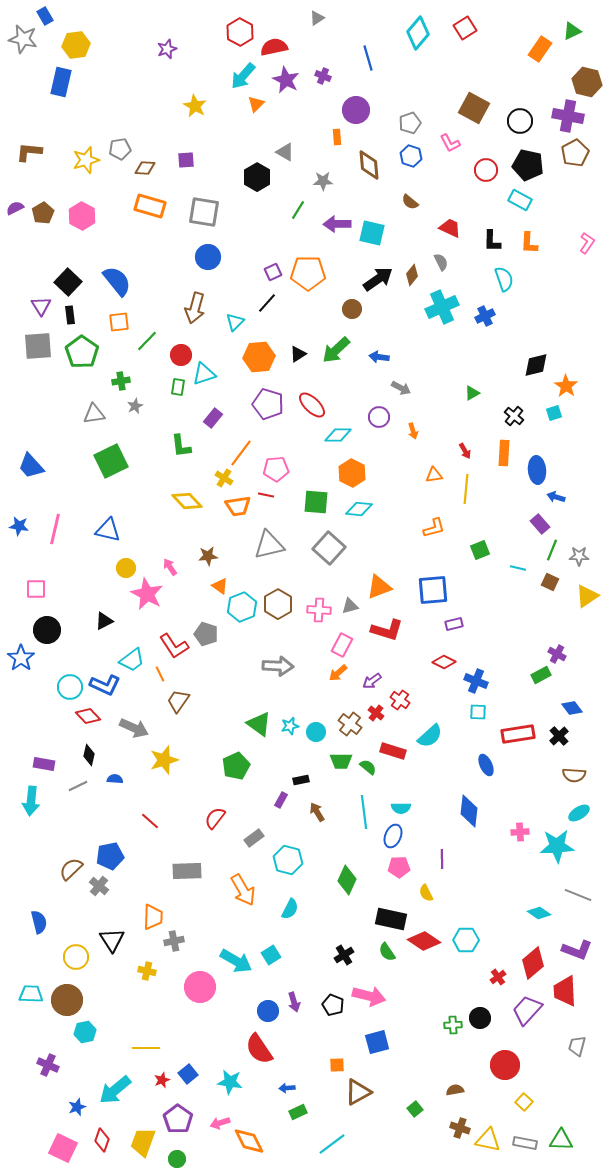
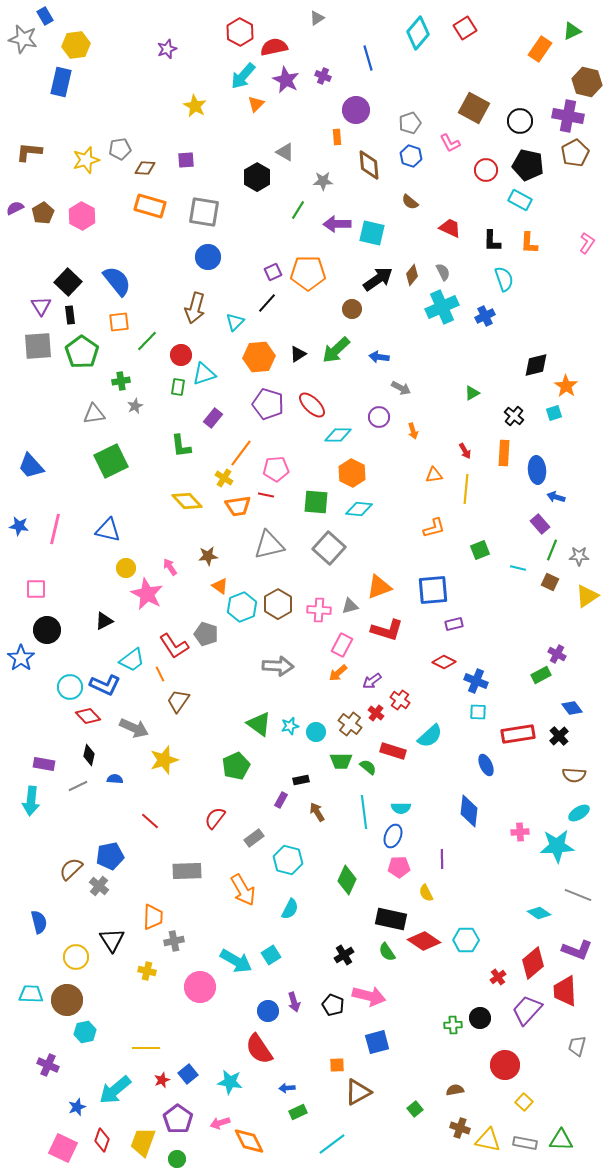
gray semicircle at (441, 262): moved 2 px right, 10 px down
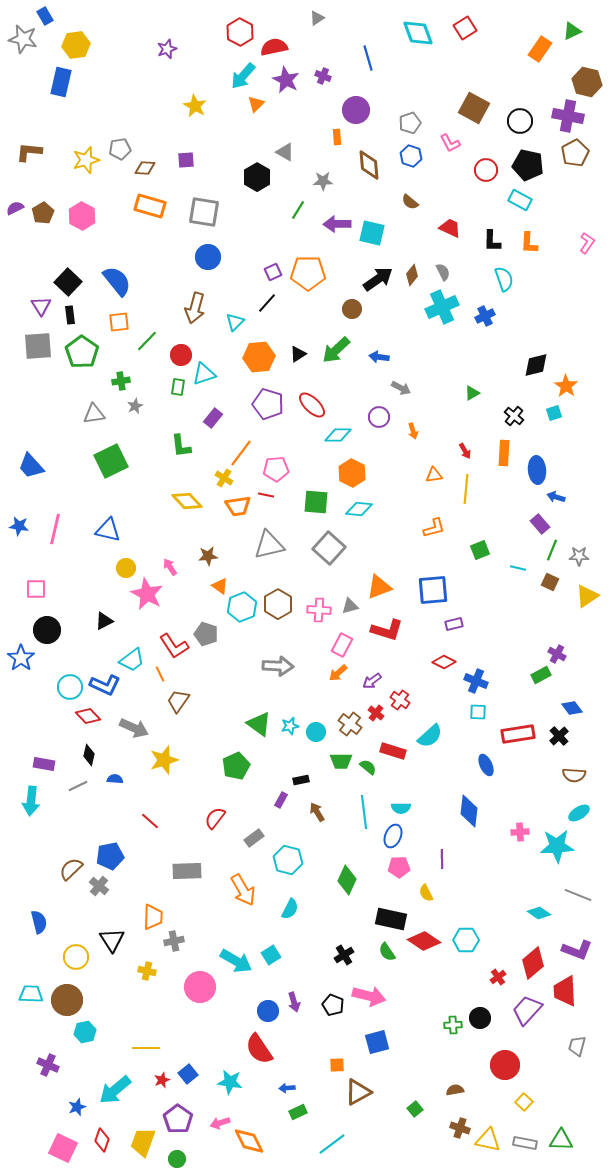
cyan diamond at (418, 33): rotated 60 degrees counterclockwise
